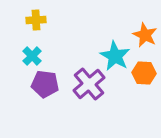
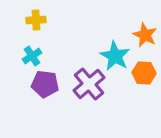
cyan cross: rotated 12 degrees clockwise
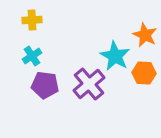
yellow cross: moved 4 px left
purple pentagon: moved 1 px down
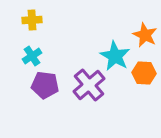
purple cross: moved 1 px down
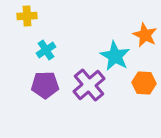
yellow cross: moved 5 px left, 4 px up
cyan cross: moved 14 px right, 6 px up
orange hexagon: moved 10 px down
purple pentagon: rotated 8 degrees counterclockwise
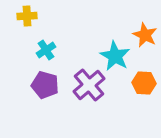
purple pentagon: rotated 16 degrees clockwise
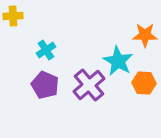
yellow cross: moved 14 px left
orange star: rotated 25 degrees counterclockwise
cyan star: moved 3 px right, 5 px down
purple pentagon: rotated 8 degrees clockwise
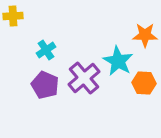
purple cross: moved 5 px left, 7 px up
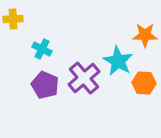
yellow cross: moved 3 px down
cyan cross: moved 4 px left, 1 px up; rotated 30 degrees counterclockwise
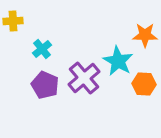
yellow cross: moved 2 px down
cyan cross: rotated 24 degrees clockwise
orange hexagon: moved 1 px down
